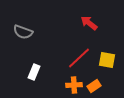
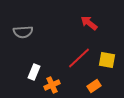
gray semicircle: rotated 24 degrees counterclockwise
orange cross: moved 22 px left; rotated 21 degrees counterclockwise
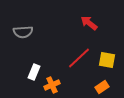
orange rectangle: moved 8 px right, 1 px down
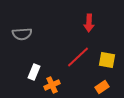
red arrow: rotated 126 degrees counterclockwise
gray semicircle: moved 1 px left, 2 px down
red line: moved 1 px left, 1 px up
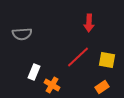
orange cross: rotated 35 degrees counterclockwise
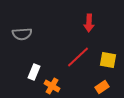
yellow square: moved 1 px right
orange cross: moved 1 px down
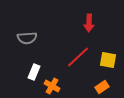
gray semicircle: moved 5 px right, 4 px down
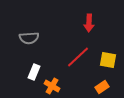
gray semicircle: moved 2 px right
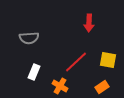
red line: moved 2 px left, 5 px down
orange cross: moved 8 px right
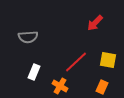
red arrow: moved 6 px right; rotated 42 degrees clockwise
gray semicircle: moved 1 px left, 1 px up
orange rectangle: rotated 32 degrees counterclockwise
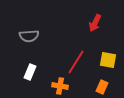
red arrow: rotated 18 degrees counterclockwise
gray semicircle: moved 1 px right, 1 px up
red line: rotated 15 degrees counterclockwise
white rectangle: moved 4 px left
orange cross: rotated 21 degrees counterclockwise
